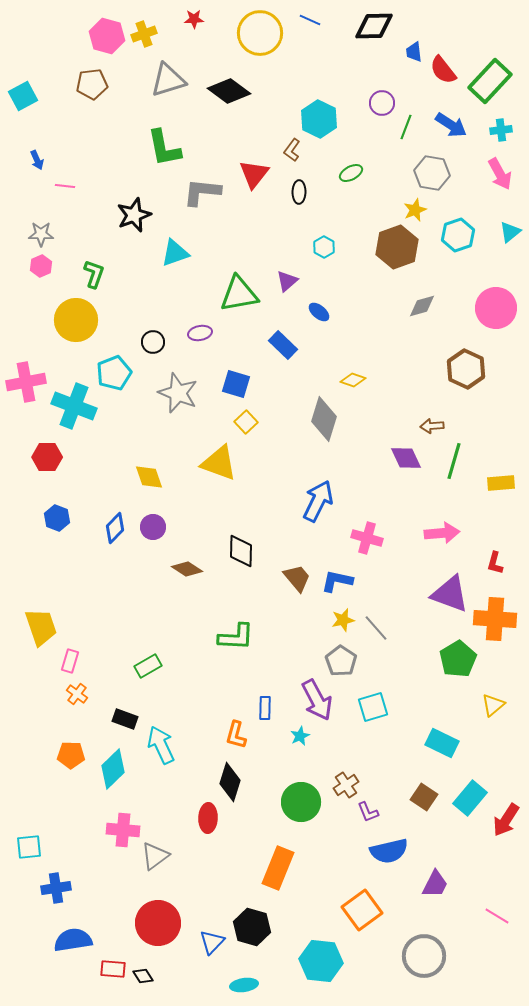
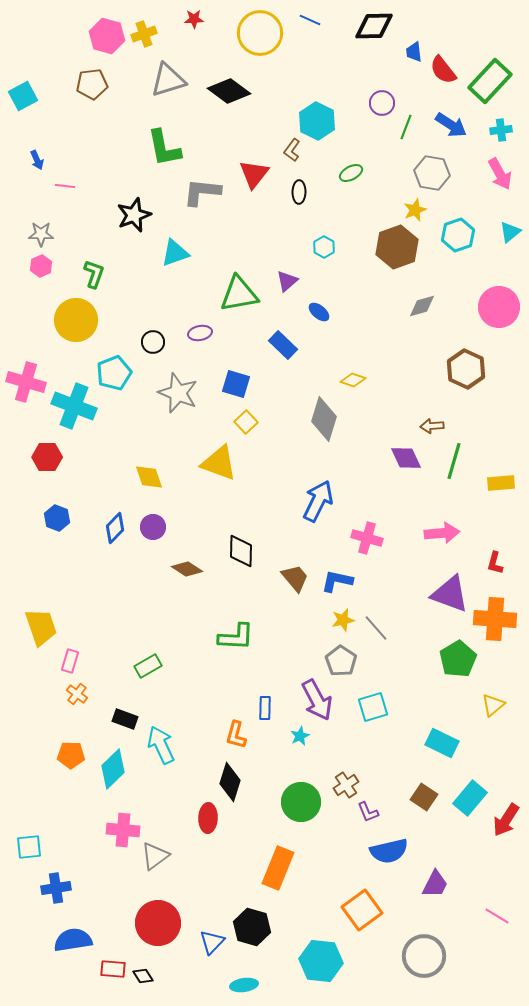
cyan hexagon at (319, 119): moved 2 px left, 2 px down
pink circle at (496, 308): moved 3 px right, 1 px up
pink cross at (26, 382): rotated 27 degrees clockwise
brown trapezoid at (297, 578): moved 2 px left
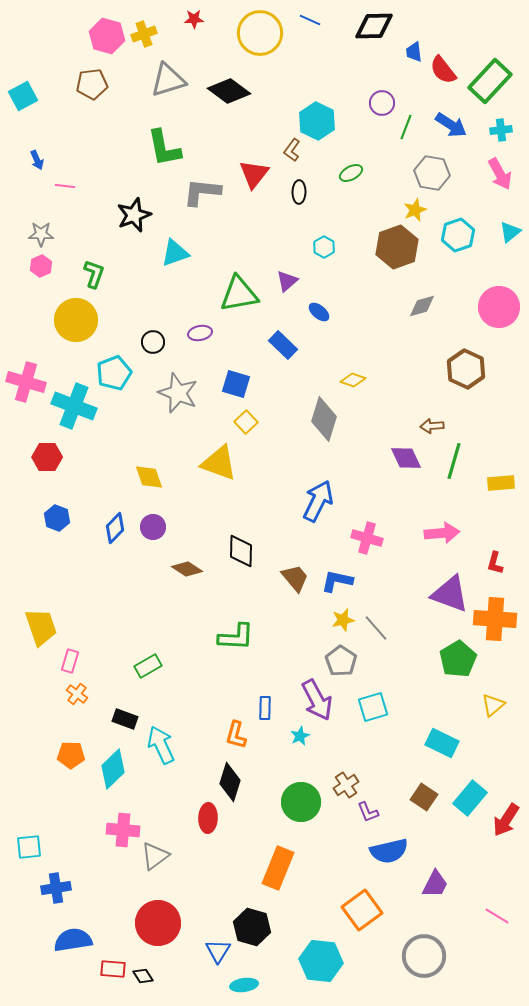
blue triangle at (212, 942): moved 6 px right, 9 px down; rotated 12 degrees counterclockwise
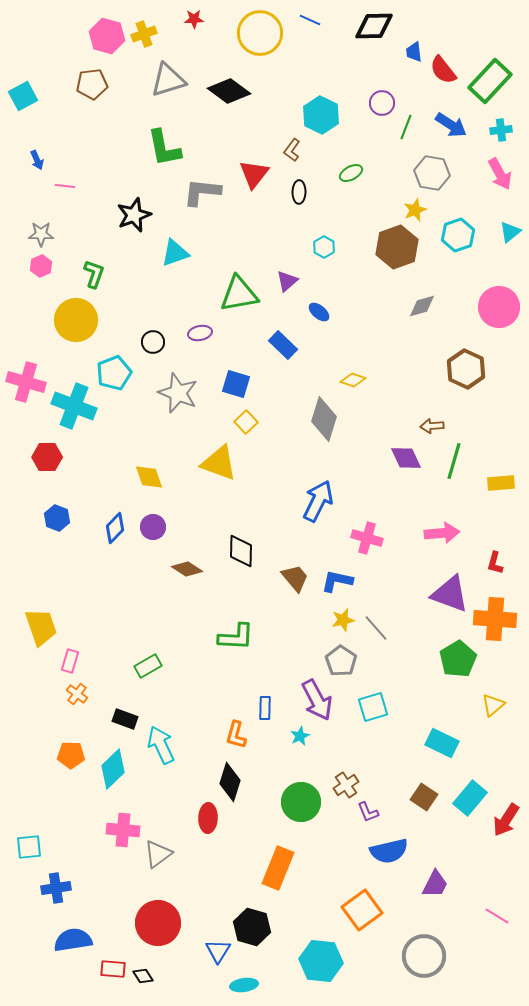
cyan hexagon at (317, 121): moved 4 px right, 6 px up
gray triangle at (155, 856): moved 3 px right, 2 px up
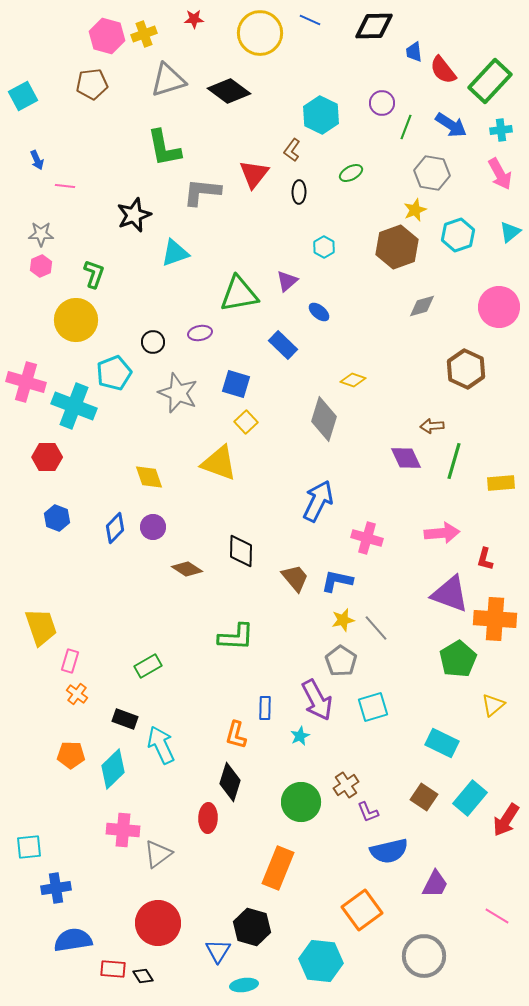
red L-shape at (495, 563): moved 10 px left, 4 px up
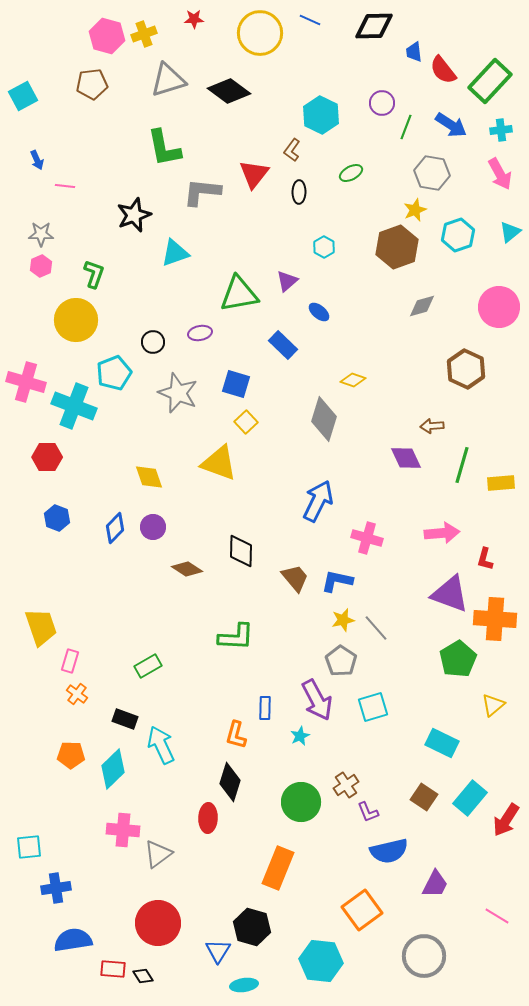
green line at (454, 461): moved 8 px right, 4 px down
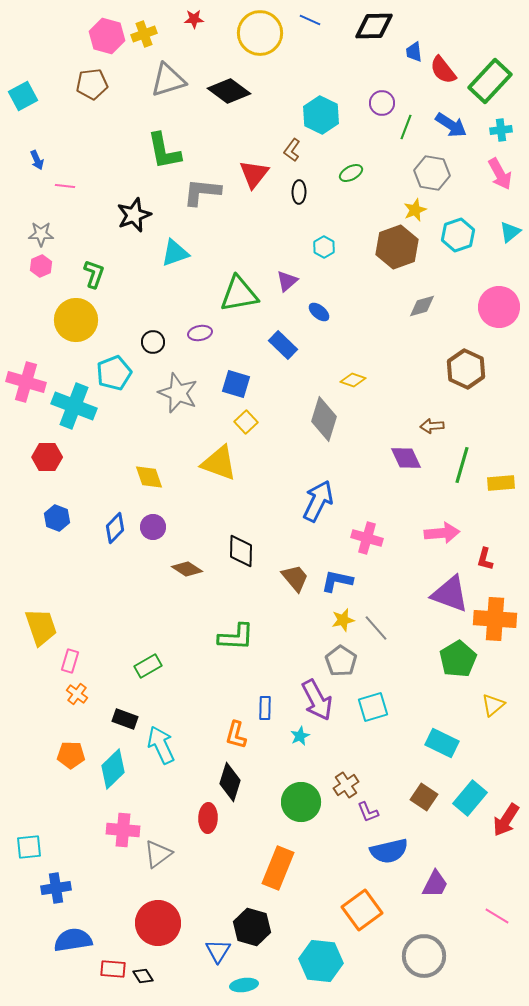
green L-shape at (164, 148): moved 3 px down
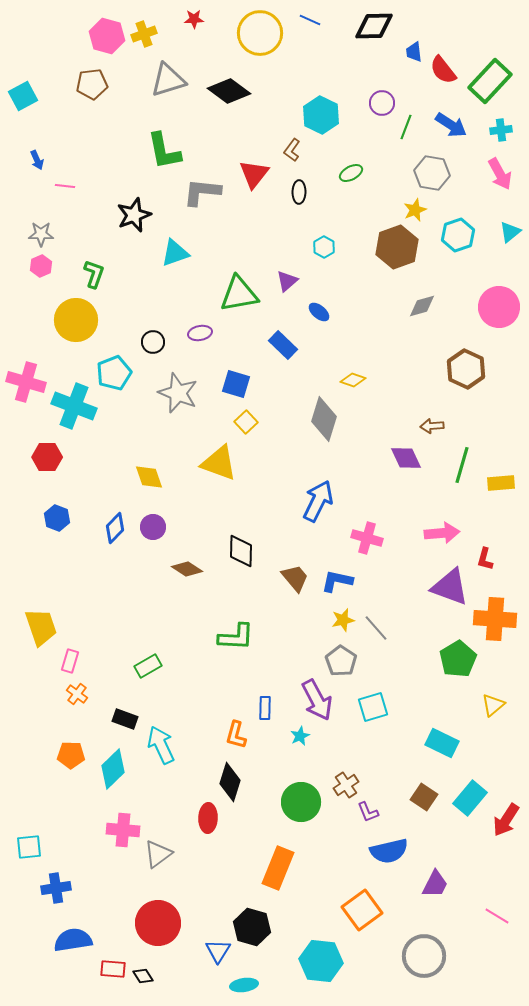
purple triangle at (450, 594): moved 7 px up
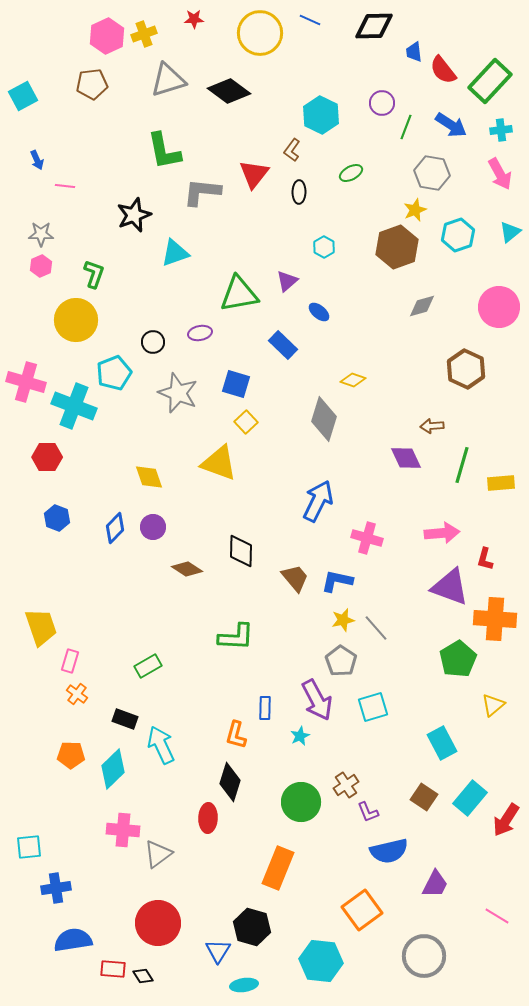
pink hexagon at (107, 36): rotated 20 degrees clockwise
cyan rectangle at (442, 743): rotated 36 degrees clockwise
